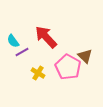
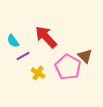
purple line: moved 1 px right, 4 px down
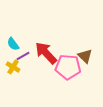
red arrow: moved 16 px down
cyan semicircle: moved 3 px down
pink pentagon: rotated 25 degrees counterclockwise
yellow cross: moved 25 px left, 6 px up
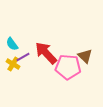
cyan semicircle: moved 1 px left
purple line: moved 1 px down
yellow cross: moved 3 px up
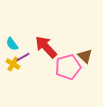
red arrow: moved 6 px up
pink pentagon: rotated 20 degrees counterclockwise
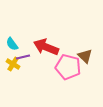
red arrow: rotated 25 degrees counterclockwise
purple line: rotated 16 degrees clockwise
pink pentagon: rotated 30 degrees clockwise
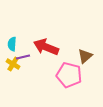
cyan semicircle: rotated 40 degrees clockwise
brown triangle: rotated 35 degrees clockwise
pink pentagon: moved 1 px right, 8 px down
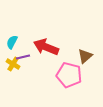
cyan semicircle: moved 2 px up; rotated 24 degrees clockwise
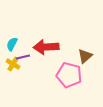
cyan semicircle: moved 2 px down
red arrow: rotated 25 degrees counterclockwise
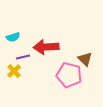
cyan semicircle: moved 1 px right, 7 px up; rotated 136 degrees counterclockwise
brown triangle: moved 3 px down; rotated 35 degrees counterclockwise
yellow cross: moved 1 px right, 7 px down; rotated 16 degrees clockwise
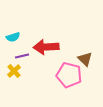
purple line: moved 1 px left, 1 px up
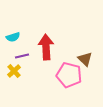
red arrow: rotated 90 degrees clockwise
